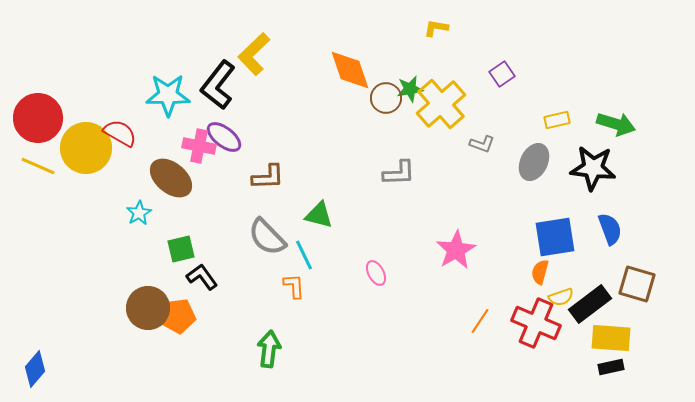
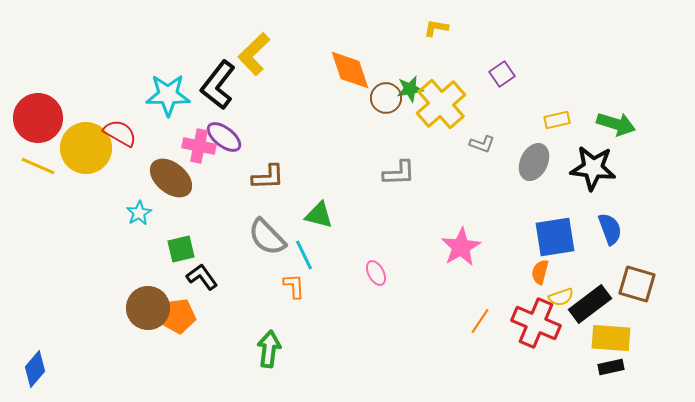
pink star at (456, 250): moved 5 px right, 3 px up
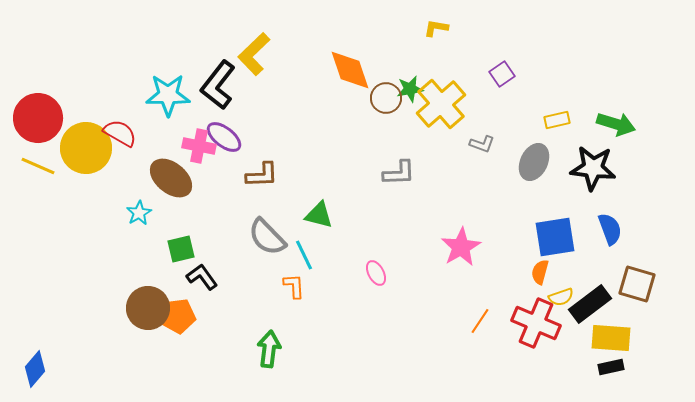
brown L-shape at (268, 177): moved 6 px left, 2 px up
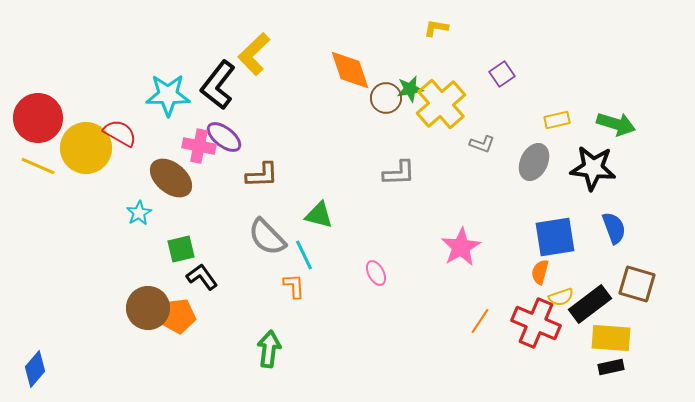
blue semicircle at (610, 229): moved 4 px right, 1 px up
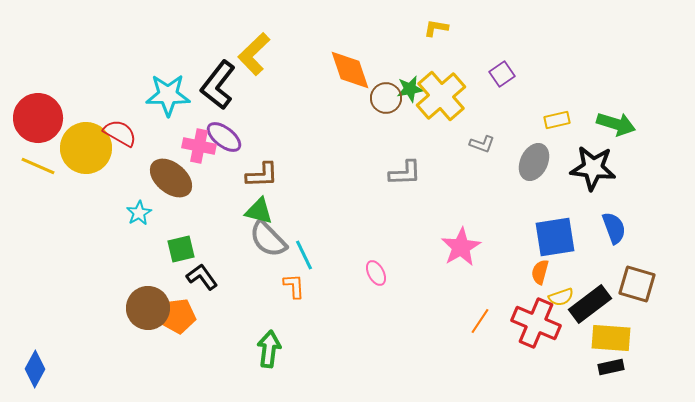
yellow cross at (441, 104): moved 8 px up
gray L-shape at (399, 173): moved 6 px right
green triangle at (319, 215): moved 60 px left, 4 px up
gray semicircle at (267, 237): moved 1 px right, 2 px down
blue diamond at (35, 369): rotated 12 degrees counterclockwise
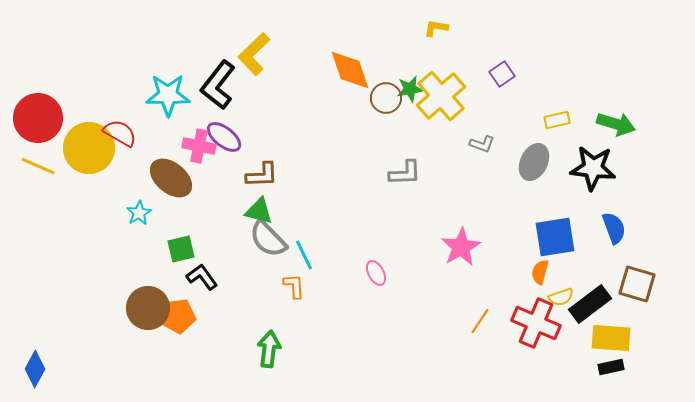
yellow circle at (86, 148): moved 3 px right
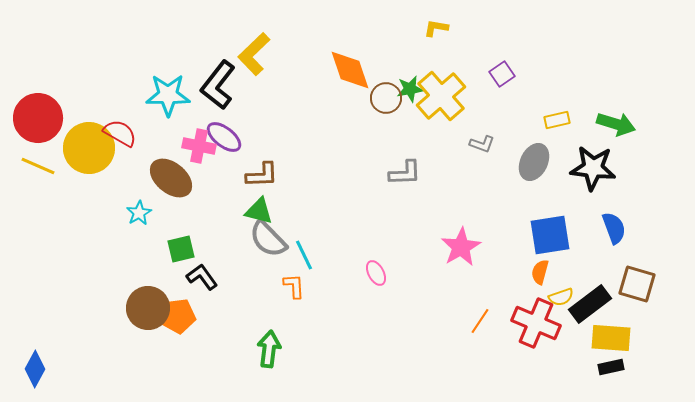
blue square at (555, 237): moved 5 px left, 2 px up
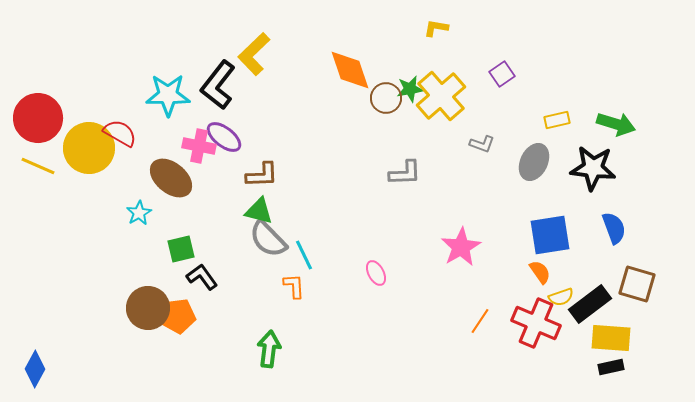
orange semicircle at (540, 272): rotated 130 degrees clockwise
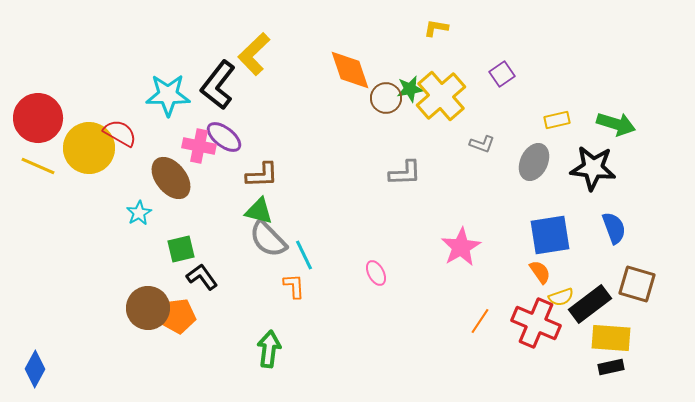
brown ellipse at (171, 178): rotated 12 degrees clockwise
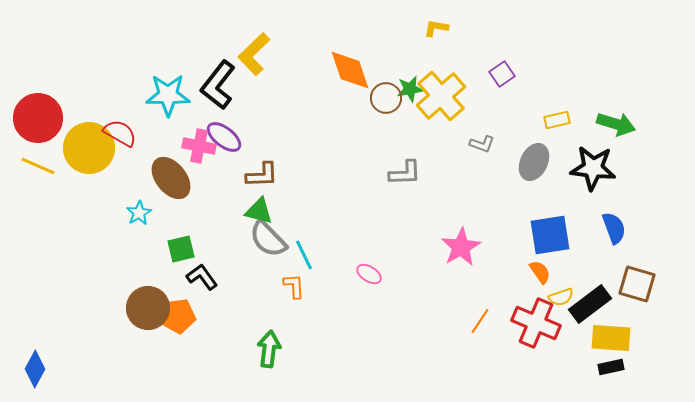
pink ellipse at (376, 273): moved 7 px left, 1 px down; rotated 30 degrees counterclockwise
